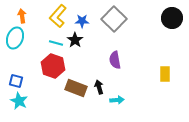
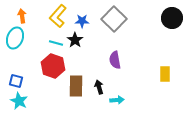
brown rectangle: moved 2 px up; rotated 70 degrees clockwise
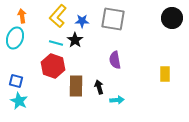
gray square: moved 1 px left; rotated 35 degrees counterclockwise
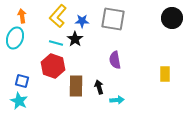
black star: moved 1 px up
blue square: moved 6 px right
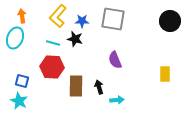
black circle: moved 2 px left, 3 px down
black star: rotated 21 degrees counterclockwise
cyan line: moved 3 px left
purple semicircle: rotated 12 degrees counterclockwise
red hexagon: moved 1 px left, 1 px down; rotated 15 degrees counterclockwise
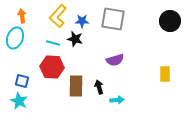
purple semicircle: rotated 84 degrees counterclockwise
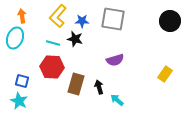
yellow rectangle: rotated 35 degrees clockwise
brown rectangle: moved 2 px up; rotated 15 degrees clockwise
cyan arrow: rotated 136 degrees counterclockwise
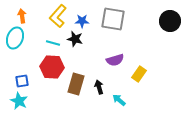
yellow rectangle: moved 26 px left
blue square: rotated 24 degrees counterclockwise
cyan arrow: moved 2 px right
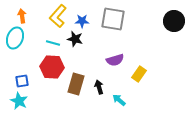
black circle: moved 4 px right
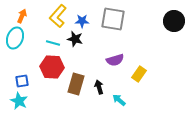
orange arrow: rotated 32 degrees clockwise
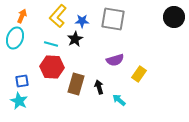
black circle: moved 4 px up
black star: rotated 28 degrees clockwise
cyan line: moved 2 px left, 1 px down
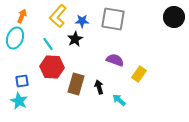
cyan line: moved 3 px left; rotated 40 degrees clockwise
purple semicircle: rotated 144 degrees counterclockwise
